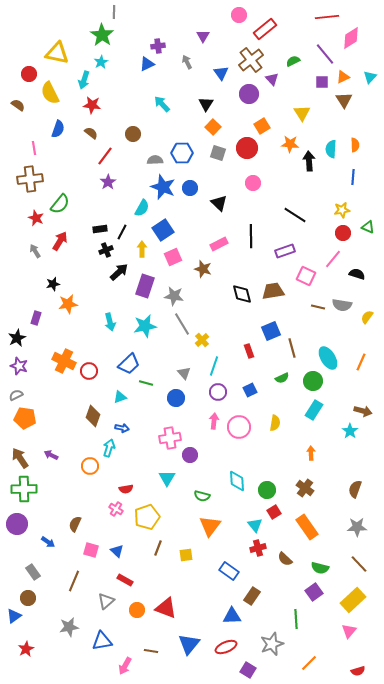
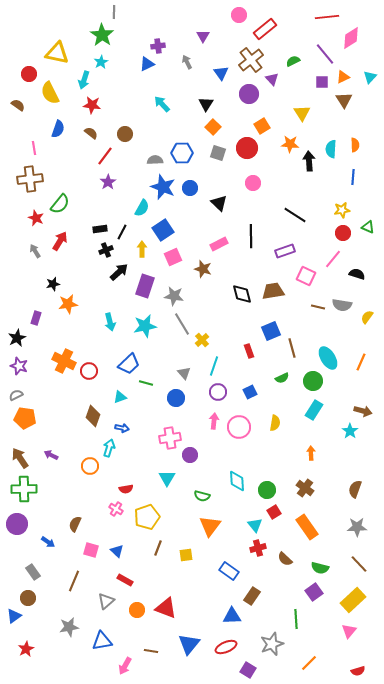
brown circle at (133, 134): moved 8 px left
blue square at (250, 390): moved 2 px down
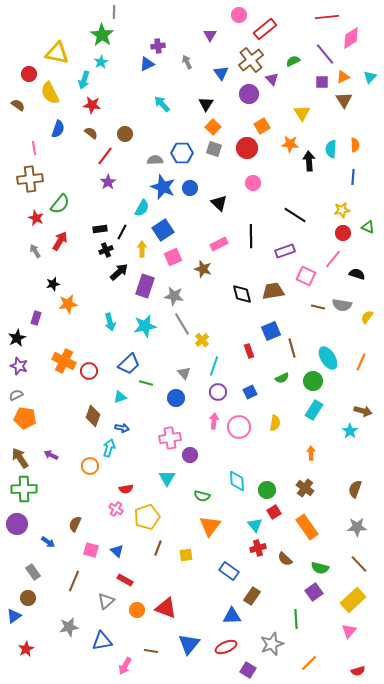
purple triangle at (203, 36): moved 7 px right, 1 px up
gray square at (218, 153): moved 4 px left, 4 px up
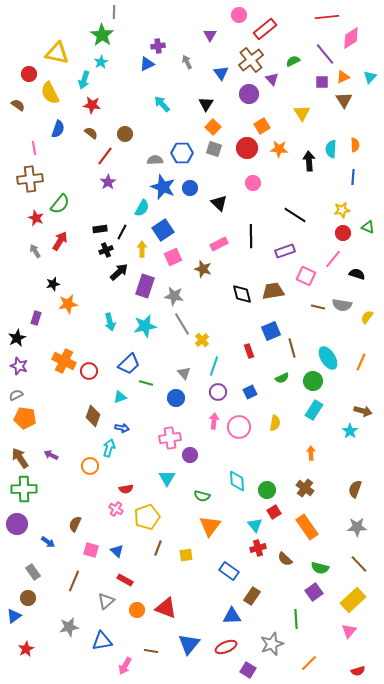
orange star at (290, 144): moved 11 px left, 5 px down
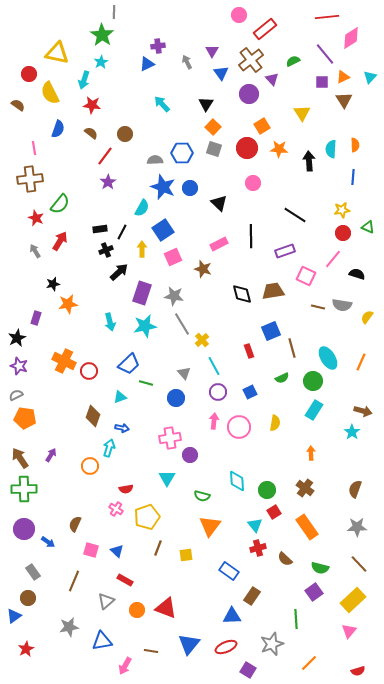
purple triangle at (210, 35): moved 2 px right, 16 px down
purple rectangle at (145, 286): moved 3 px left, 7 px down
cyan line at (214, 366): rotated 48 degrees counterclockwise
cyan star at (350, 431): moved 2 px right, 1 px down
purple arrow at (51, 455): rotated 96 degrees clockwise
purple circle at (17, 524): moved 7 px right, 5 px down
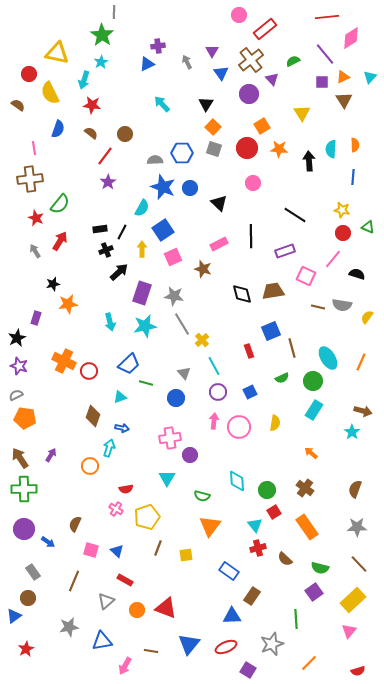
yellow star at (342, 210): rotated 21 degrees clockwise
orange arrow at (311, 453): rotated 48 degrees counterclockwise
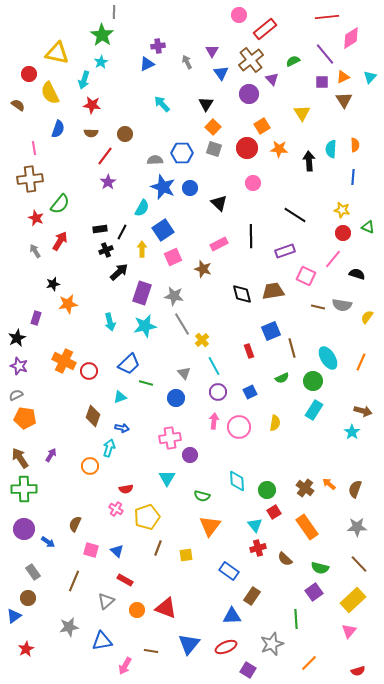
brown semicircle at (91, 133): rotated 144 degrees clockwise
orange arrow at (311, 453): moved 18 px right, 31 px down
